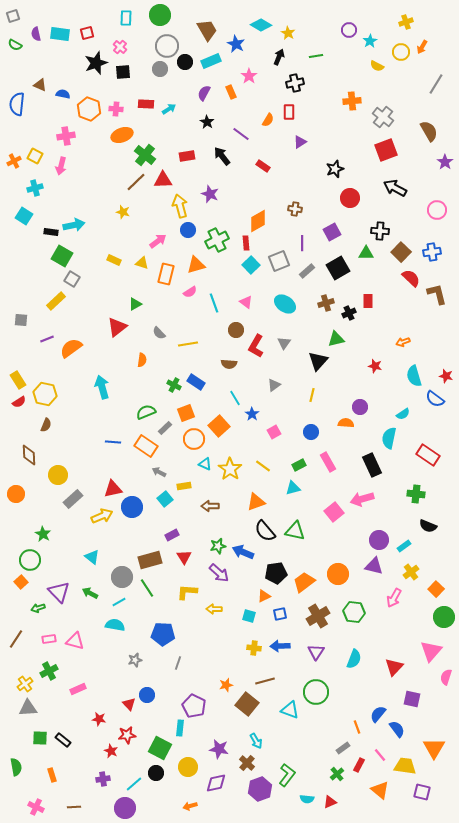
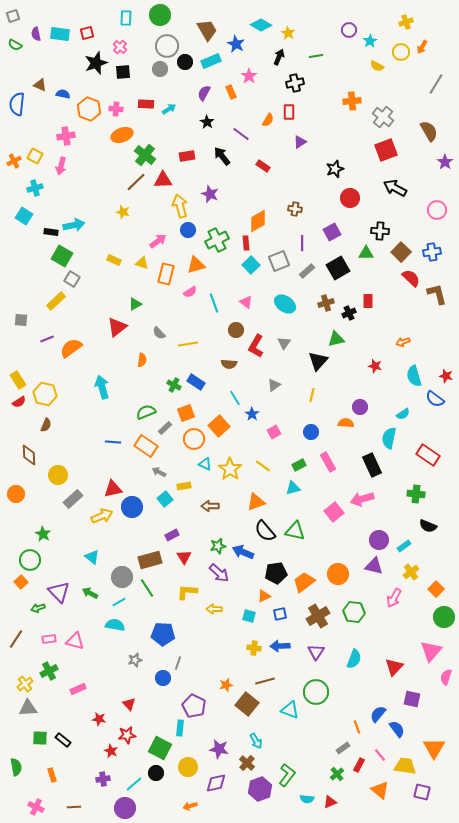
blue circle at (147, 695): moved 16 px right, 17 px up
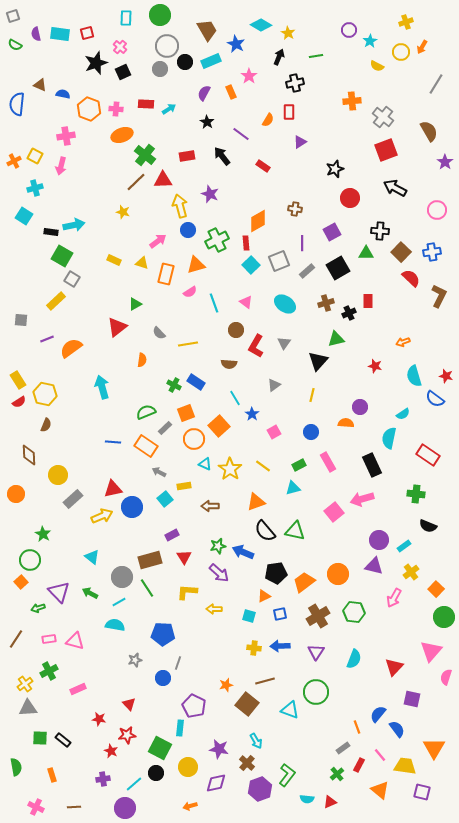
black square at (123, 72): rotated 21 degrees counterclockwise
brown L-shape at (437, 294): moved 2 px right, 2 px down; rotated 40 degrees clockwise
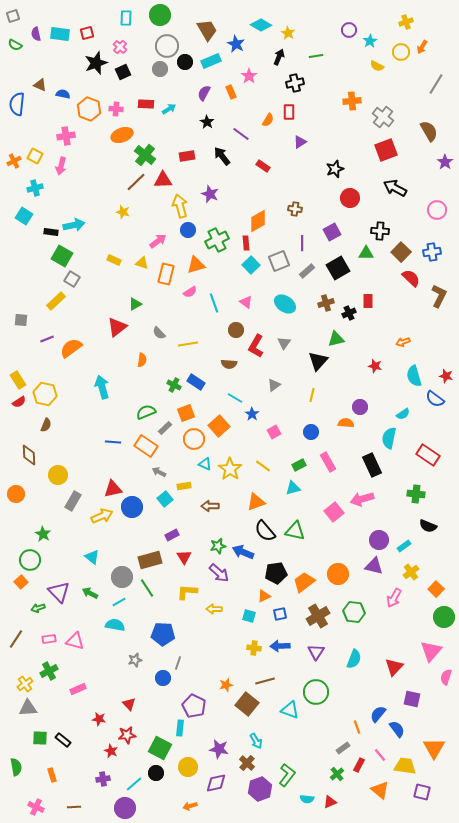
cyan line at (235, 398): rotated 28 degrees counterclockwise
gray rectangle at (73, 499): moved 2 px down; rotated 18 degrees counterclockwise
